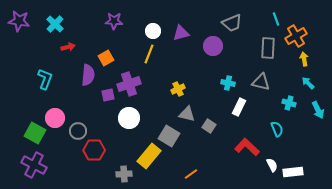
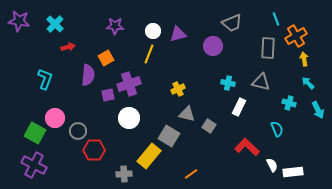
purple star at (114, 21): moved 1 px right, 5 px down
purple triangle at (181, 33): moved 3 px left, 1 px down
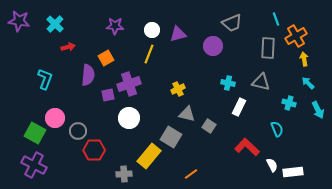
white circle at (153, 31): moved 1 px left, 1 px up
gray square at (169, 136): moved 2 px right, 1 px down
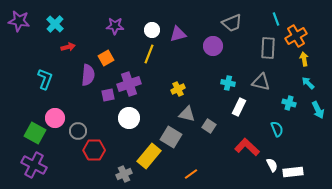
gray cross at (124, 174): rotated 21 degrees counterclockwise
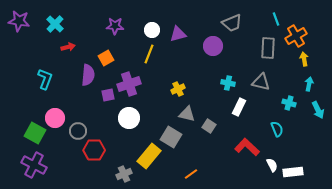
cyan arrow at (308, 83): moved 1 px right, 1 px down; rotated 56 degrees clockwise
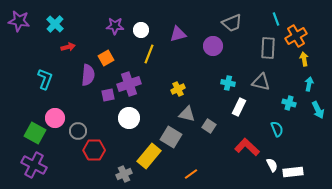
white circle at (152, 30): moved 11 px left
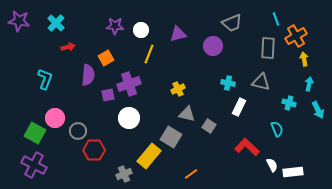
cyan cross at (55, 24): moved 1 px right, 1 px up
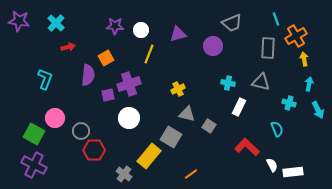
gray circle at (78, 131): moved 3 px right
green square at (35, 133): moved 1 px left, 1 px down
gray cross at (124, 174): rotated 28 degrees counterclockwise
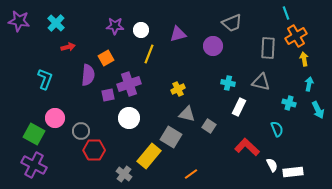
cyan line at (276, 19): moved 10 px right, 6 px up
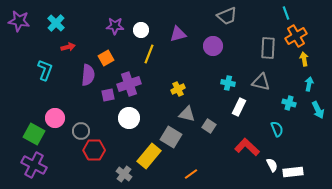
gray trapezoid at (232, 23): moved 5 px left, 7 px up
cyan L-shape at (45, 79): moved 9 px up
